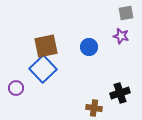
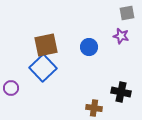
gray square: moved 1 px right
brown square: moved 1 px up
blue square: moved 1 px up
purple circle: moved 5 px left
black cross: moved 1 px right, 1 px up; rotated 30 degrees clockwise
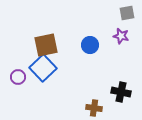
blue circle: moved 1 px right, 2 px up
purple circle: moved 7 px right, 11 px up
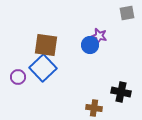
purple star: moved 22 px left
brown square: rotated 20 degrees clockwise
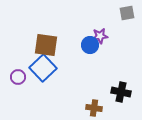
purple star: moved 1 px right; rotated 21 degrees counterclockwise
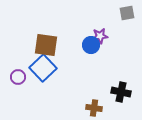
blue circle: moved 1 px right
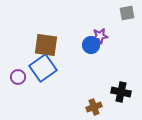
blue square: rotated 8 degrees clockwise
brown cross: moved 1 px up; rotated 28 degrees counterclockwise
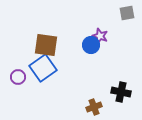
purple star: rotated 28 degrees clockwise
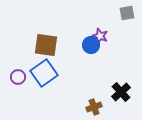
blue square: moved 1 px right, 5 px down
black cross: rotated 36 degrees clockwise
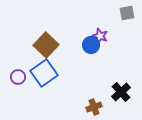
brown square: rotated 35 degrees clockwise
